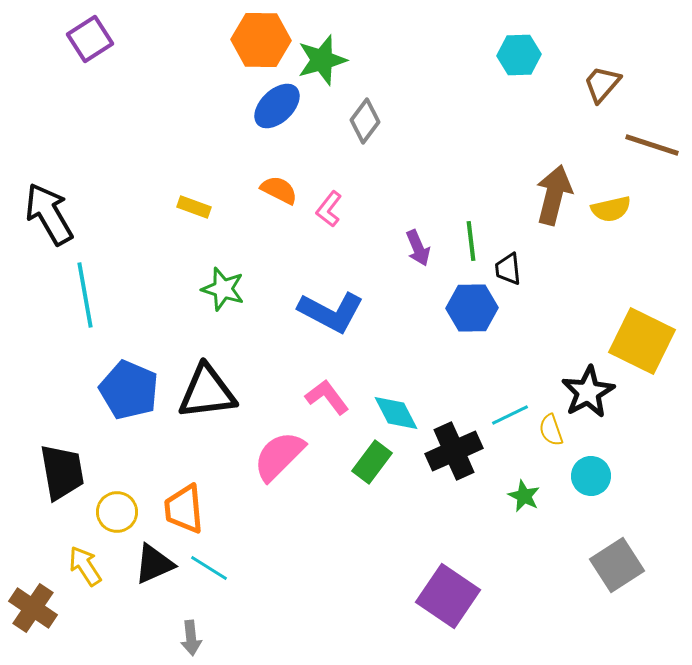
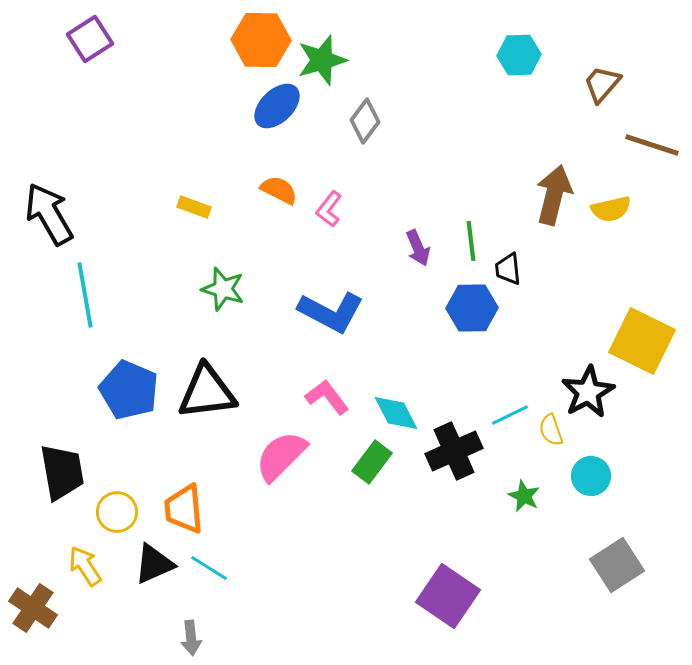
pink semicircle at (279, 456): moved 2 px right
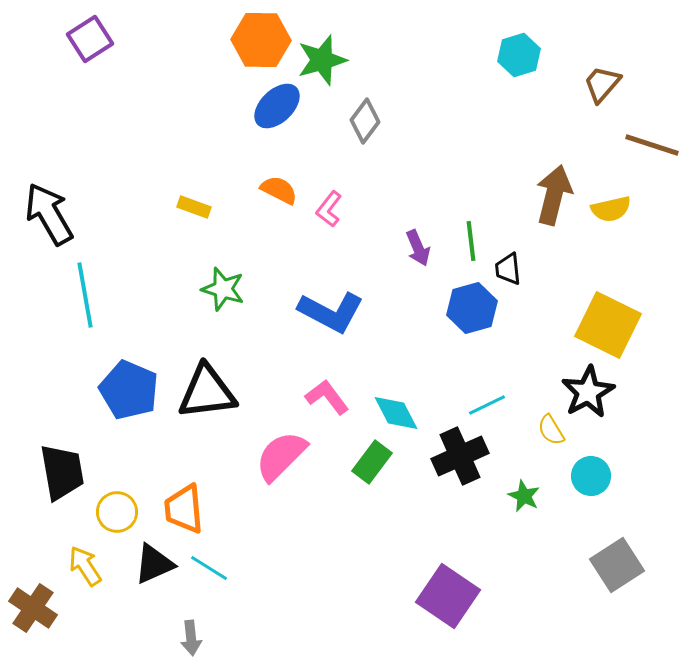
cyan hexagon at (519, 55): rotated 15 degrees counterclockwise
blue hexagon at (472, 308): rotated 15 degrees counterclockwise
yellow square at (642, 341): moved 34 px left, 16 px up
cyan line at (510, 415): moved 23 px left, 10 px up
yellow semicircle at (551, 430): rotated 12 degrees counterclockwise
black cross at (454, 451): moved 6 px right, 5 px down
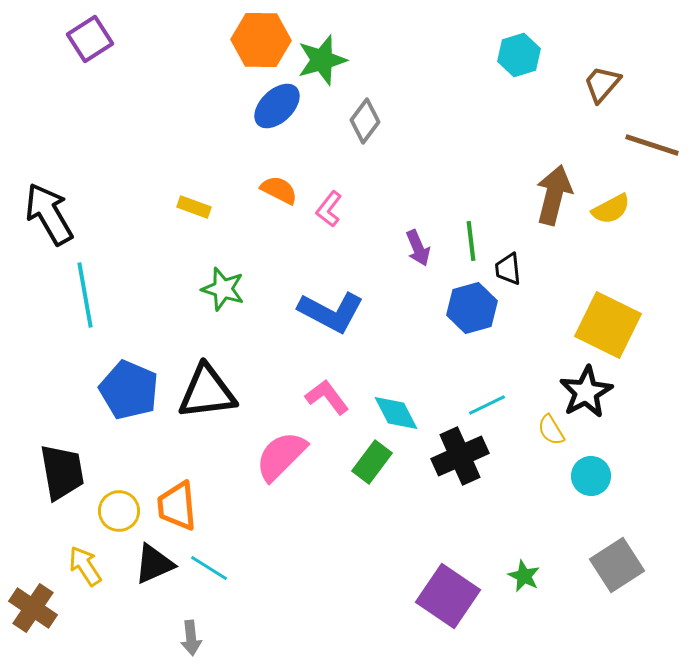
yellow semicircle at (611, 209): rotated 15 degrees counterclockwise
black star at (588, 392): moved 2 px left
green star at (524, 496): moved 80 px down
orange trapezoid at (184, 509): moved 7 px left, 3 px up
yellow circle at (117, 512): moved 2 px right, 1 px up
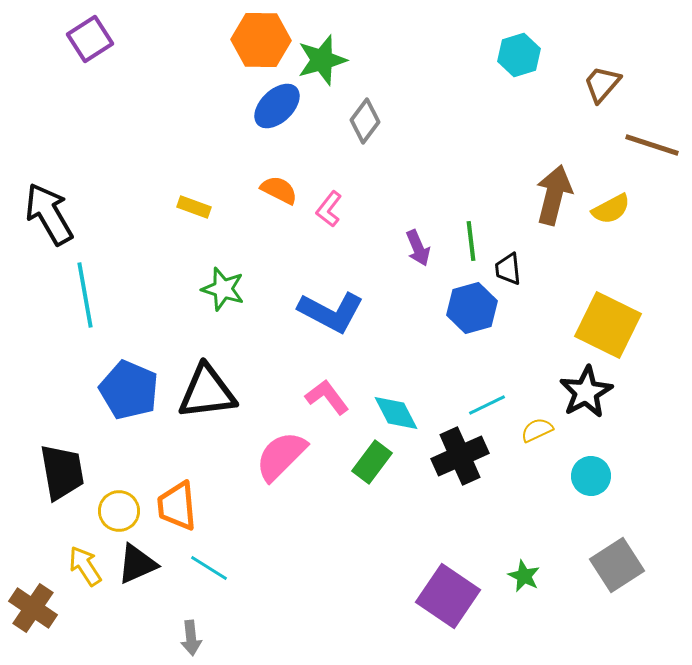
yellow semicircle at (551, 430): moved 14 px left; rotated 96 degrees clockwise
black triangle at (154, 564): moved 17 px left
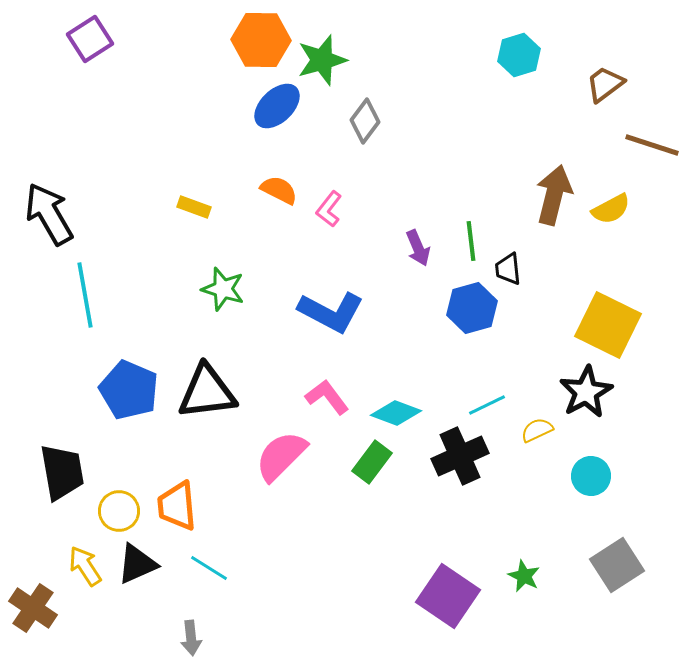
brown trapezoid at (602, 84): moved 3 px right; rotated 12 degrees clockwise
cyan diamond at (396, 413): rotated 42 degrees counterclockwise
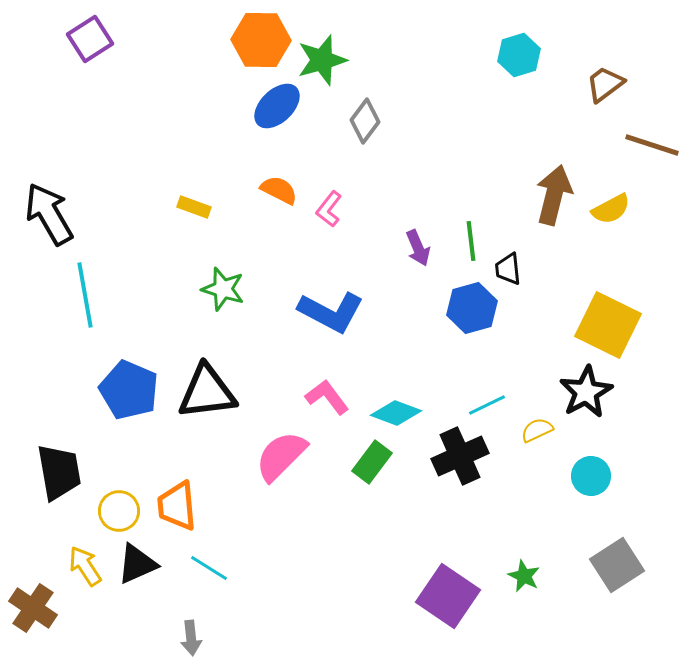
black trapezoid at (62, 472): moved 3 px left
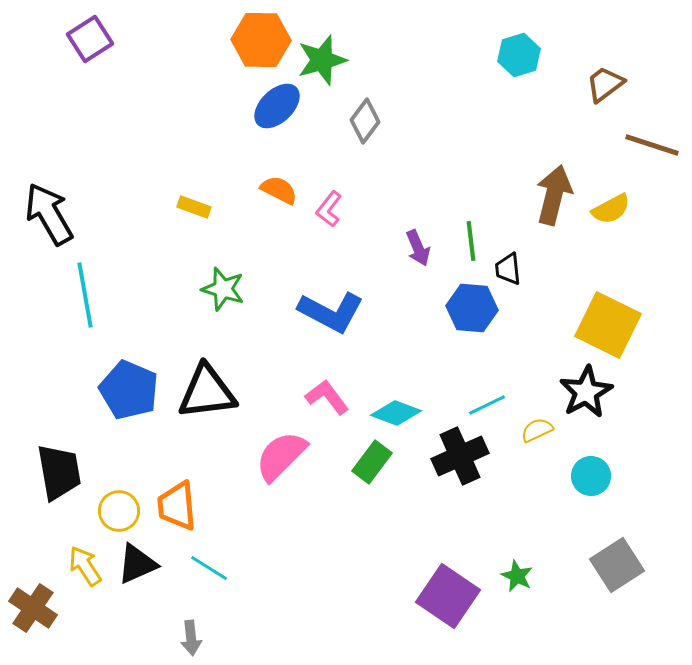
blue hexagon at (472, 308): rotated 21 degrees clockwise
green star at (524, 576): moved 7 px left
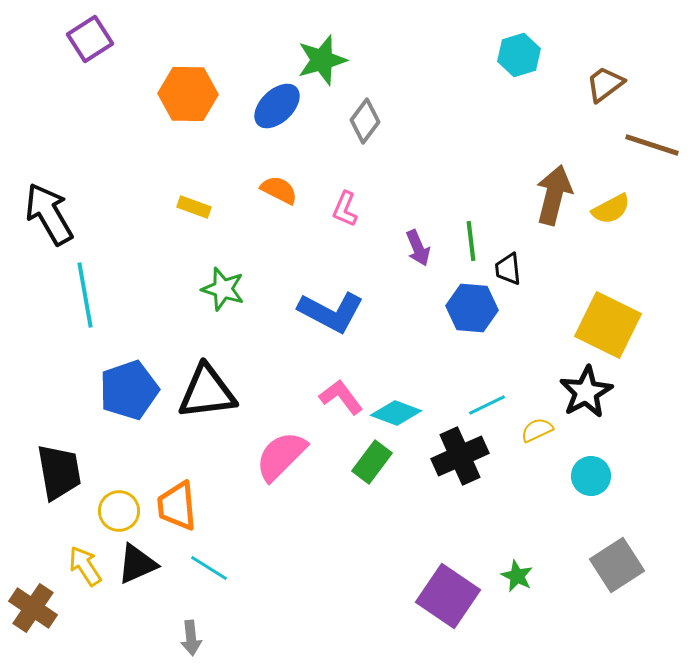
orange hexagon at (261, 40): moved 73 px left, 54 px down
pink L-shape at (329, 209): moved 16 px right; rotated 15 degrees counterclockwise
blue pentagon at (129, 390): rotated 30 degrees clockwise
pink L-shape at (327, 397): moved 14 px right
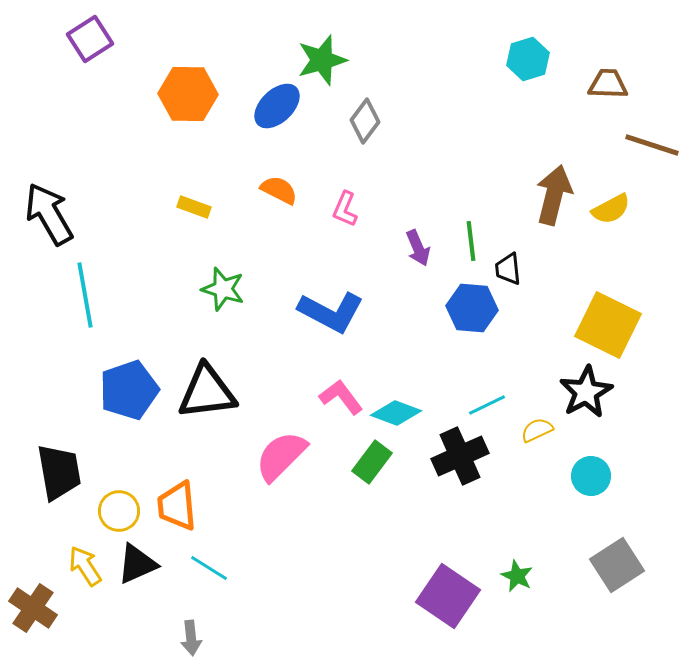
cyan hexagon at (519, 55): moved 9 px right, 4 px down
brown trapezoid at (605, 84): moved 3 px right; rotated 39 degrees clockwise
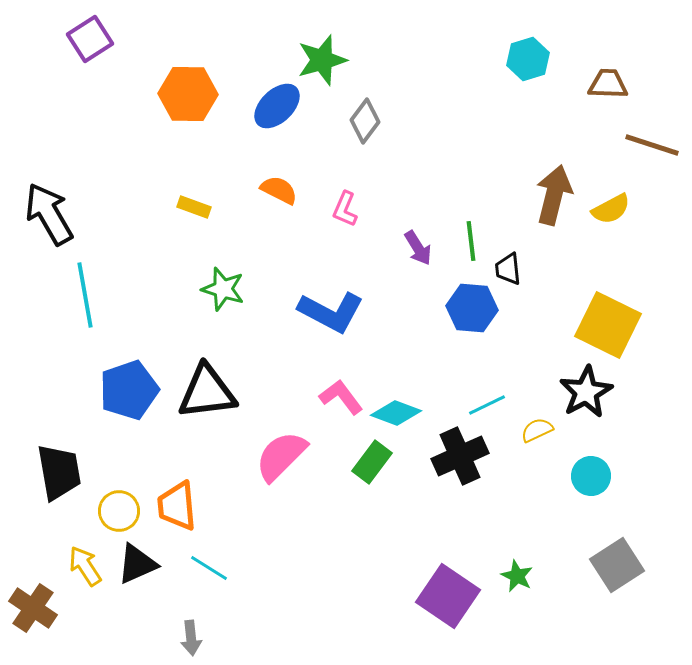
purple arrow at (418, 248): rotated 9 degrees counterclockwise
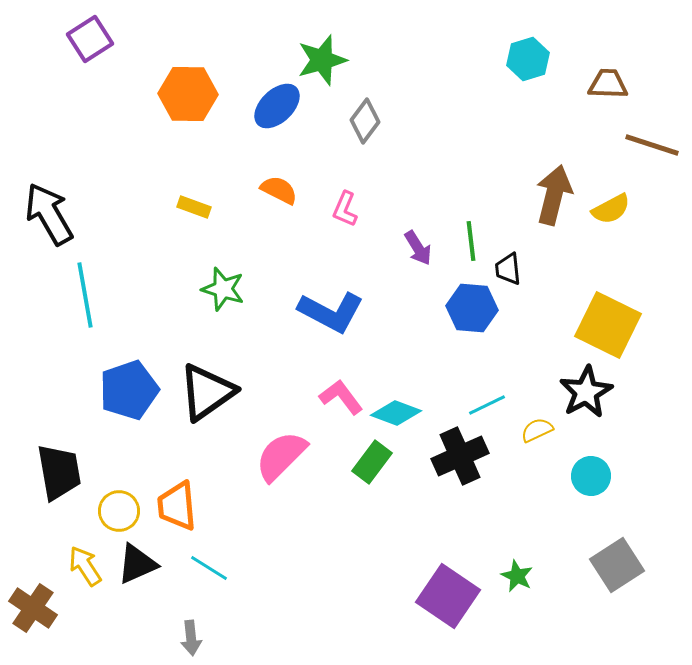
black triangle at (207, 392): rotated 28 degrees counterclockwise
